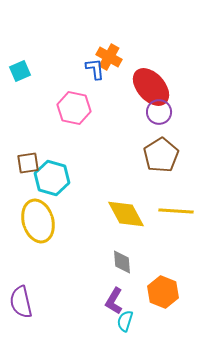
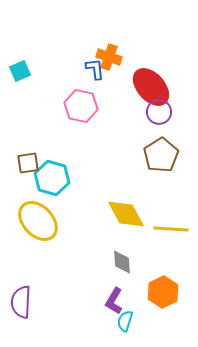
orange cross: rotated 10 degrees counterclockwise
pink hexagon: moved 7 px right, 2 px up
yellow line: moved 5 px left, 18 px down
yellow ellipse: rotated 27 degrees counterclockwise
orange hexagon: rotated 12 degrees clockwise
purple semicircle: rotated 16 degrees clockwise
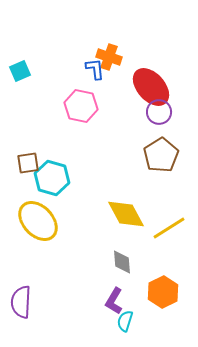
yellow line: moved 2 px left, 1 px up; rotated 36 degrees counterclockwise
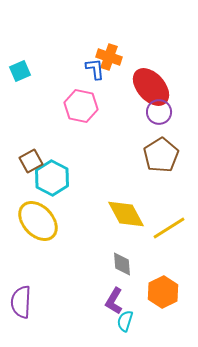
brown square: moved 3 px right, 2 px up; rotated 20 degrees counterclockwise
cyan hexagon: rotated 12 degrees clockwise
gray diamond: moved 2 px down
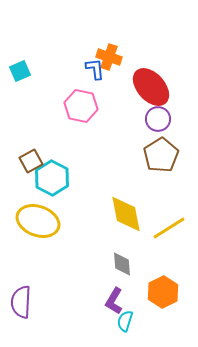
purple circle: moved 1 px left, 7 px down
yellow diamond: rotated 18 degrees clockwise
yellow ellipse: rotated 27 degrees counterclockwise
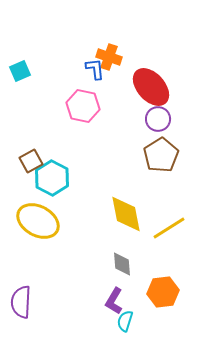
pink hexagon: moved 2 px right
yellow ellipse: rotated 9 degrees clockwise
orange hexagon: rotated 20 degrees clockwise
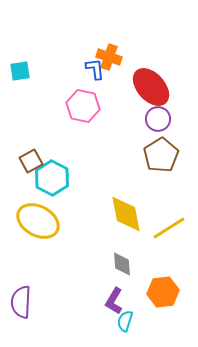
cyan square: rotated 15 degrees clockwise
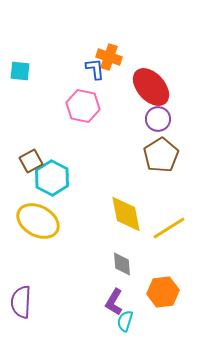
cyan square: rotated 15 degrees clockwise
purple L-shape: moved 1 px down
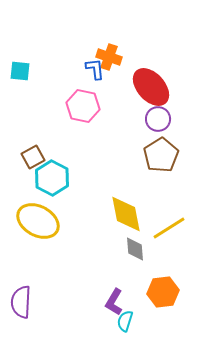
brown square: moved 2 px right, 4 px up
gray diamond: moved 13 px right, 15 px up
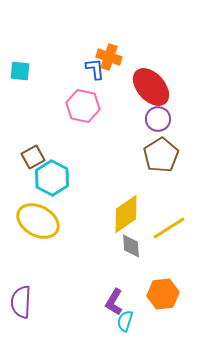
yellow diamond: rotated 66 degrees clockwise
gray diamond: moved 4 px left, 3 px up
orange hexagon: moved 2 px down
